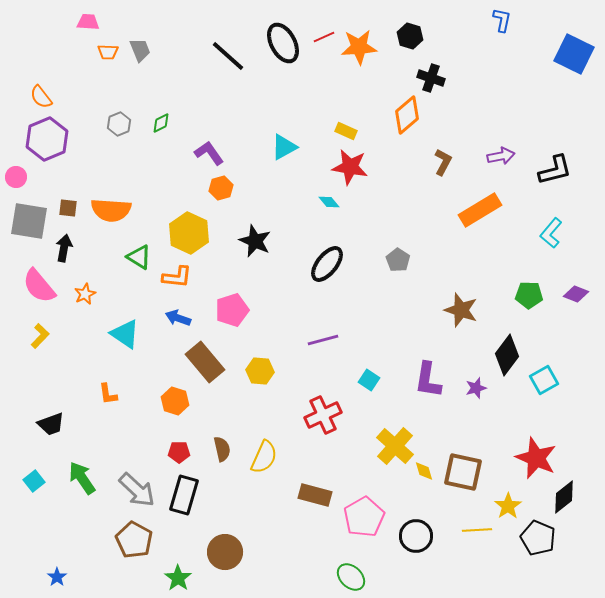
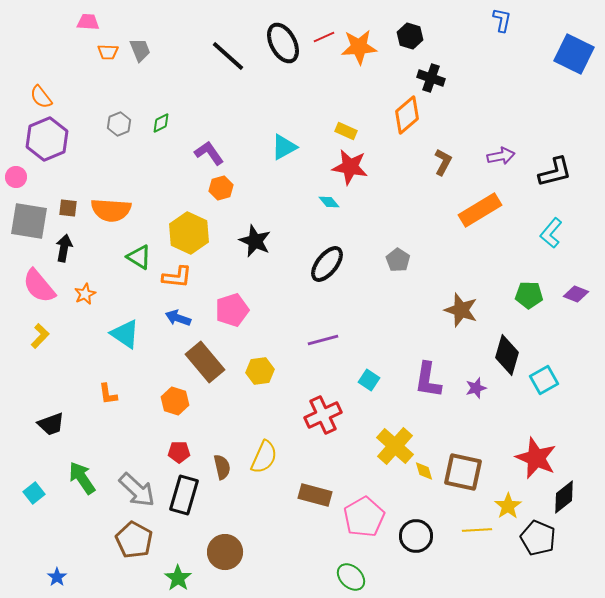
black L-shape at (555, 170): moved 2 px down
black diamond at (507, 355): rotated 21 degrees counterclockwise
yellow hexagon at (260, 371): rotated 12 degrees counterclockwise
brown semicircle at (222, 449): moved 18 px down
cyan square at (34, 481): moved 12 px down
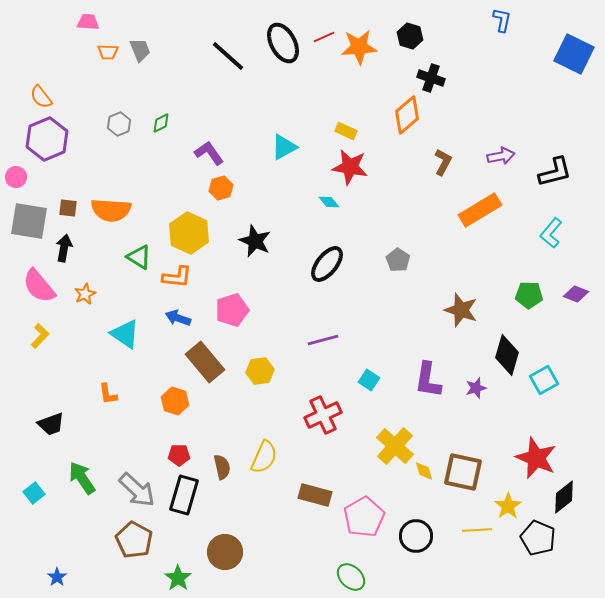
red pentagon at (179, 452): moved 3 px down
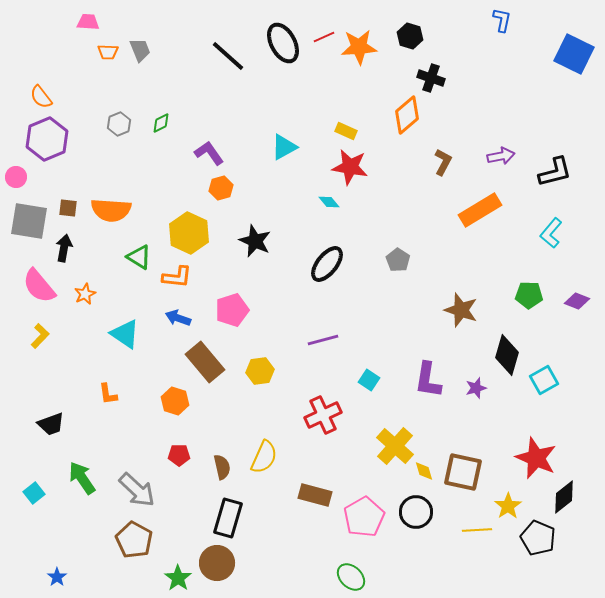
purple diamond at (576, 294): moved 1 px right, 7 px down
black rectangle at (184, 495): moved 44 px right, 23 px down
black circle at (416, 536): moved 24 px up
brown circle at (225, 552): moved 8 px left, 11 px down
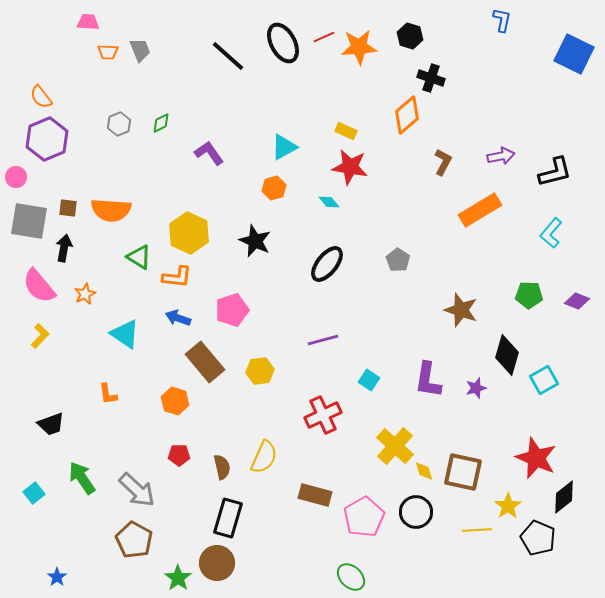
orange hexagon at (221, 188): moved 53 px right
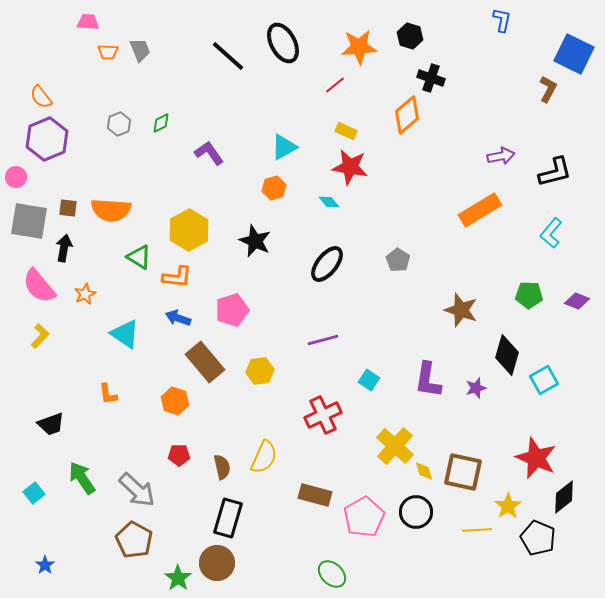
red line at (324, 37): moved 11 px right, 48 px down; rotated 15 degrees counterclockwise
brown L-shape at (443, 162): moved 105 px right, 73 px up
yellow hexagon at (189, 233): moved 3 px up; rotated 6 degrees clockwise
blue star at (57, 577): moved 12 px left, 12 px up
green ellipse at (351, 577): moved 19 px left, 3 px up
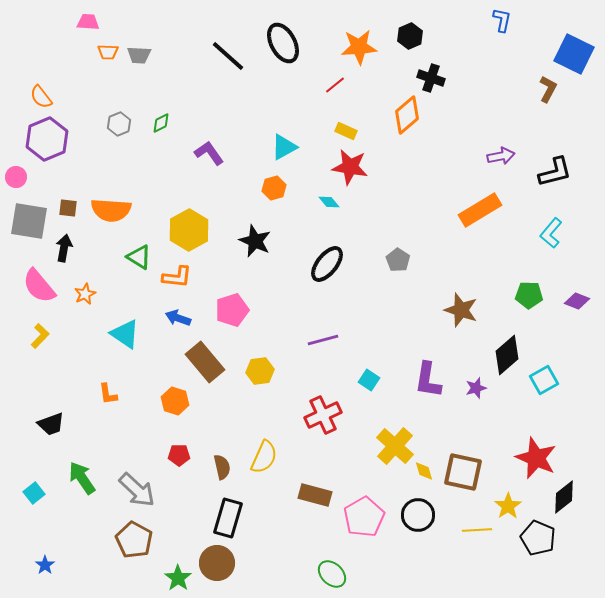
black hexagon at (410, 36): rotated 20 degrees clockwise
gray trapezoid at (140, 50): moved 1 px left, 5 px down; rotated 115 degrees clockwise
black diamond at (507, 355): rotated 33 degrees clockwise
black circle at (416, 512): moved 2 px right, 3 px down
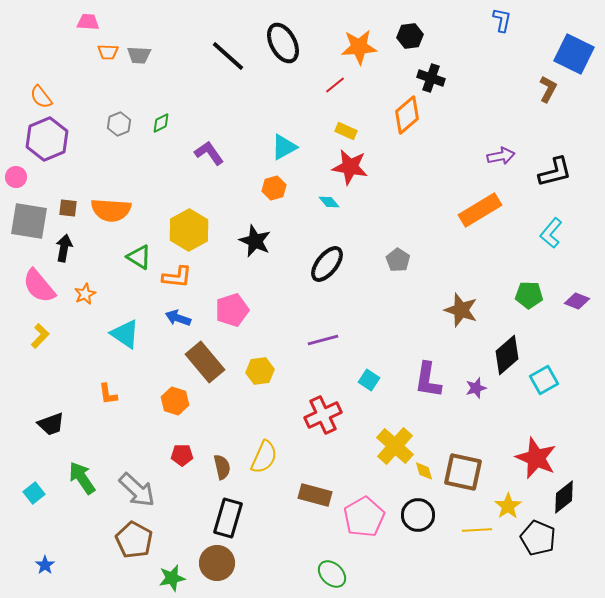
black hexagon at (410, 36): rotated 15 degrees clockwise
red pentagon at (179, 455): moved 3 px right
green star at (178, 578): moved 6 px left; rotated 24 degrees clockwise
